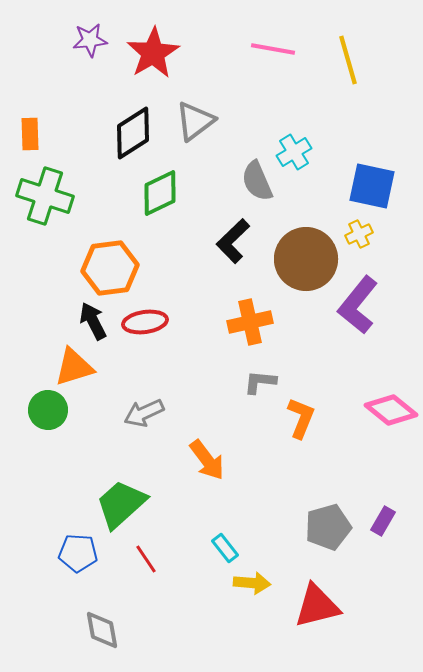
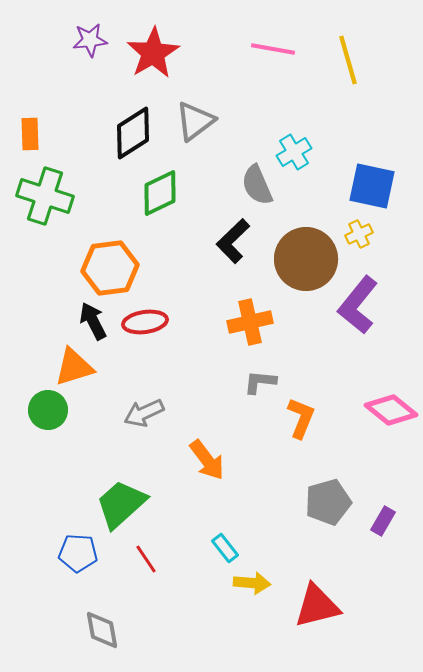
gray semicircle: moved 4 px down
gray pentagon: moved 25 px up
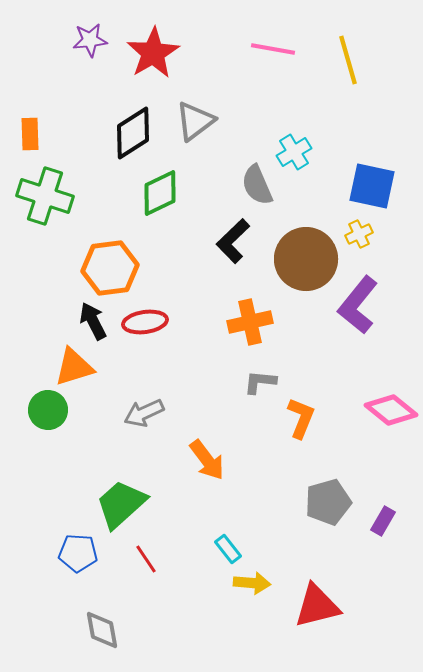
cyan rectangle: moved 3 px right, 1 px down
